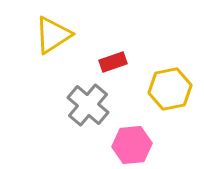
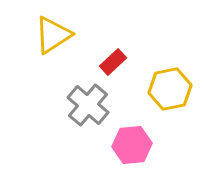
red rectangle: rotated 24 degrees counterclockwise
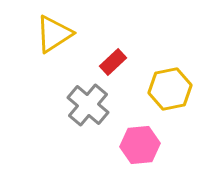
yellow triangle: moved 1 px right, 1 px up
pink hexagon: moved 8 px right
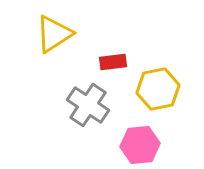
red rectangle: rotated 36 degrees clockwise
yellow hexagon: moved 12 px left
gray cross: rotated 6 degrees counterclockwise
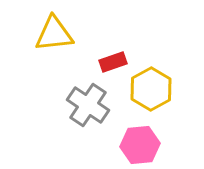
yellow triangle: rotated 27 degrees clockwise
red rectangle: rotated 12 degrees counterclockwise
yellow hexagon: moved 7 px left; rotated 18 degrees counterclockwise
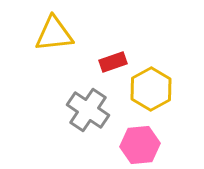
gray cross: moved 5 px down
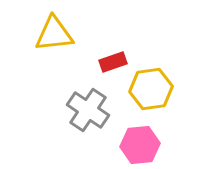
yellow hexagon: rotated 21 degrees clockwise
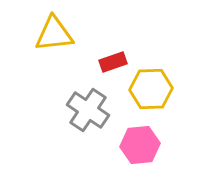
yellow hexagon: rotated 6 degrees clockwise
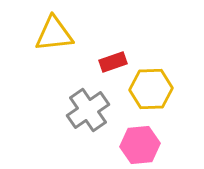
gray cross: rotated 21 degrees clockwise
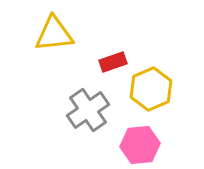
yellow hexagon: rotated 21 degrees counterclockwise
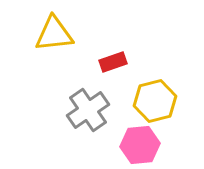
yellow hexagon: moved 4 px right, 12 px down; rotated 9 degrees clockwise
